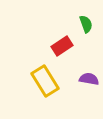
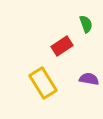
yellow rectangle: moved 2 px left, 2 px down
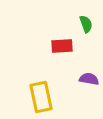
red rectangle: rotated 30 degrees clockwise
yellow rectangle: moved 2 px left, 14 px down; rotated 20 degrees clockwise
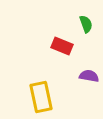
red rectangle: rotated 25 degrees clockwise
purple semicircle: moved 3 px up
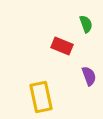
purple semicircle: rotated 60 degrees clockwise
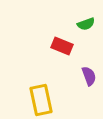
green semicircle: rotated 90 degrees clockwise
yellow rectangle: moved 3 px down
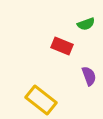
yellow rectangle: rotated 40 degrees counterclockwise
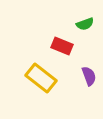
green semicircle: moved 1 px left
yellow rectangle: moved 22 px up
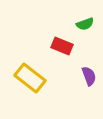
yellow rectangle: moved 11 px left
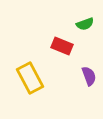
yellow rectangle: rotated 24 degrees clockwise
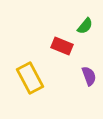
green semicircle: moved 2 px down; rotated 30 degrees counterclockwise
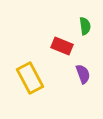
green semicircle: rotated 48 degrees counterclockwise
purple semicircle: moved 6 px left, 2 px up
